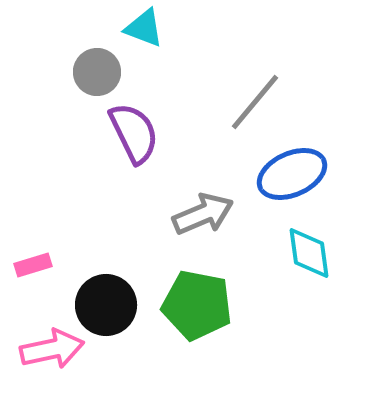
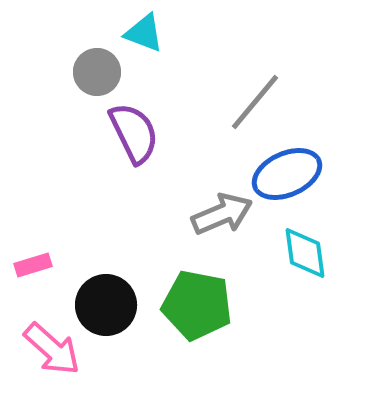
cyan triangle: moved 5 px down
blue ellipse: moved 5 px left
gray arrow: moved 19 px right
cyan diamond: moved 4 px left
pink arrow: rotated 54 degrees clockwise
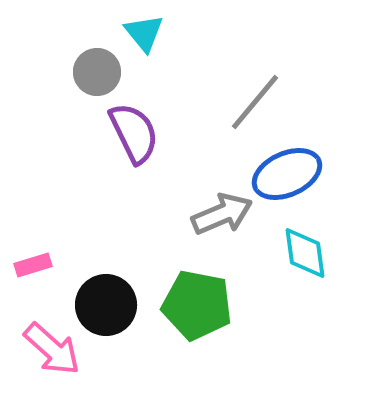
cyan triangle: rotated 30 degrees clockwise
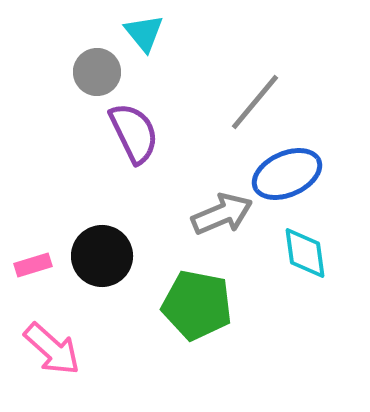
black circle: moved 4 px left, 49 px up
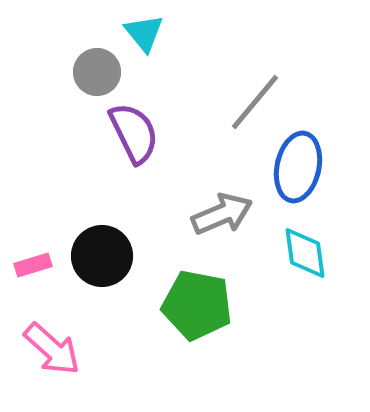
blue ellipse: moved 11 px right, 7 px up; rotated 54 degrees counterclockwise
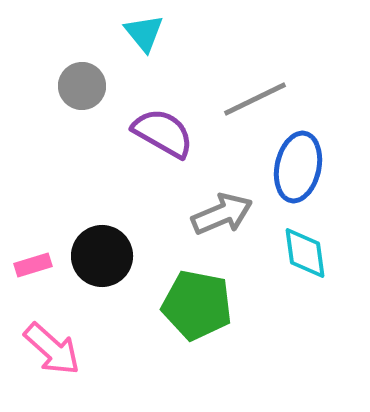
gray circle: moved 15 px left, 14 px down
gray line: moved 3 px up; rotated 24 degrees clockwise
purple semicircle: moved 29 px right; rotated 34 degrees counterclockwise
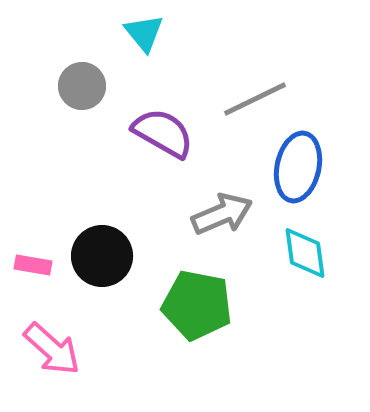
pink rectangle: rotated 27 degrees clockwise
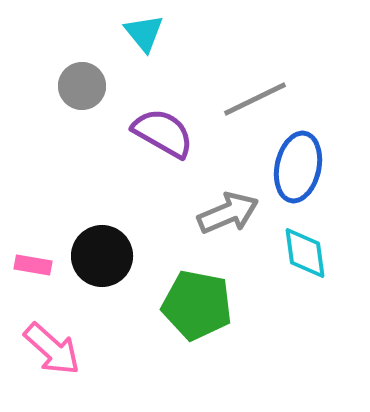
gray arrow: moved 6 px right, 1 px up
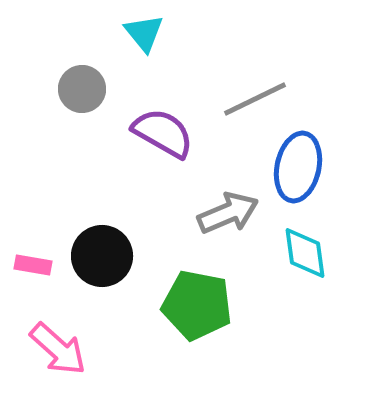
gray circle: moved 3 px down
pink arrow: moved 6 px right
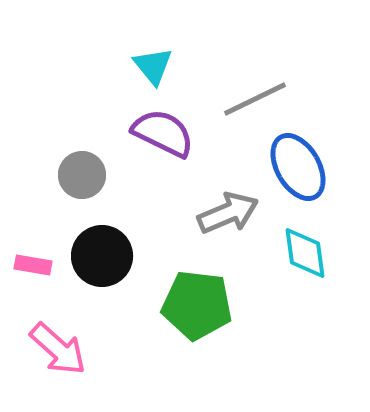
cyan triangle: moved 9 px right, 33 px down
gray circle: moved 86 px down
purple semicircle: rotated 4 degrees counterclockwise
blue ellipse: rotated 42 degrees counterclockwise
green pentagon: rotated 4 degrees counterclockwise
